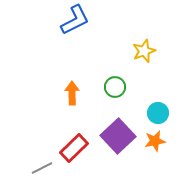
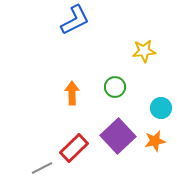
yellow star: rotated 15 degrees clockwise
cyan circle: moved 3 px right, 5 px up
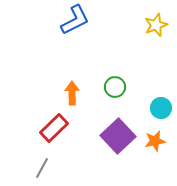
yellow star: moved 12 px right, 26 px up; rotated 15 degrees counterclockwise
red rectangle: moved 20 px left, 20 px up
gray line: rotated 35 degrees counterclockwise
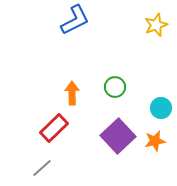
gray line: rotated 20 degrees clockwise
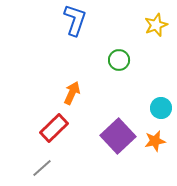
blue L-shape: rotated 44 degrees counterclockwise
green circle: moved 4 px right, 27 px up
orange arrow: rotated 25 degrees clockwise
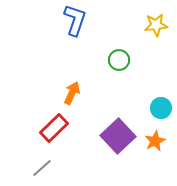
yellow star: rotated 15 degrees clockwise
orange star: rotated 15 degrees counterclockwise
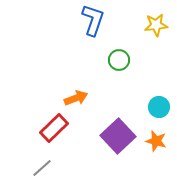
blue L-shape: moved 18 px right
orange arrow: moved 4 px right, 5 px down; rotated 45 degrees clockwise
cyan circle: moved 2 px left, 1 px up
orange star: moved 1 px right; rotated 30 degrees counterclockwise
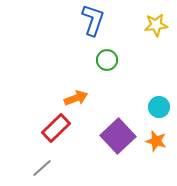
green circle: moved 12 px left
red rectangle: moved 2 px right
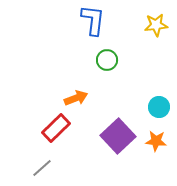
blue L-shape: rotated 12 degrees counterclockwise
orange star: rotated 10 degrees counterclockwise
